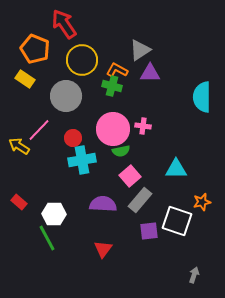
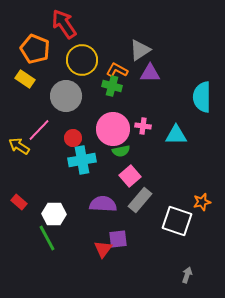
cyan triangle: moved 34 px up
purple square: moved 31 px left, 8 px down
gray arrow: moved 7 px left
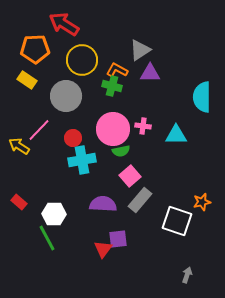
red arrow: rotated 24 degrees counterclockwise
orange pentagon: rotated 24 degrees counterclockwise
yellow rectangle: moved 2 px right, 1 px down
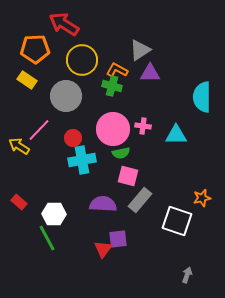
green semicircle: moved 2 px down
pink square: moved 2 px left; rotated 35 degrees counterclockwise
orange star: moved 4 px up
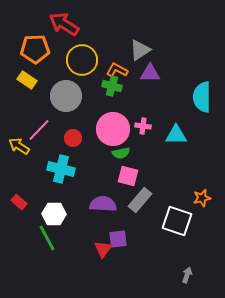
cyan cross: moved 21 px left, 9 px down; rotated 24 degrees clockwise
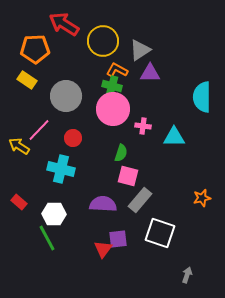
yellow circle: moved 21 px right, 19 px up
pink circle: moved 20 px up
cyan triangle: moved 2 px left, 2 px down
green semicircle: rotated 60 degrees counterclockwise
white square: moved 17 px left, 12 px down
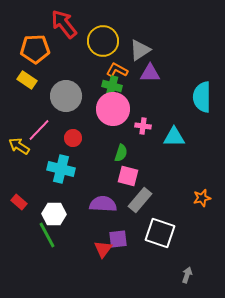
red arrow: rotated 20 degrees clockwise
green line: moved 3 px up
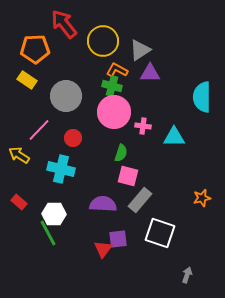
pink circle: moved 1 px right, 3 px down
yellow arrow: moved 9 px down
green line: moved 1 px right, 2 px up
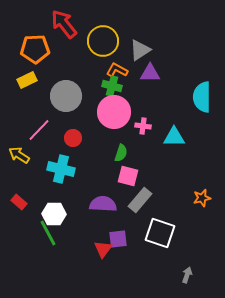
yellow rectangle: rotated 60 degrees counterclockwise
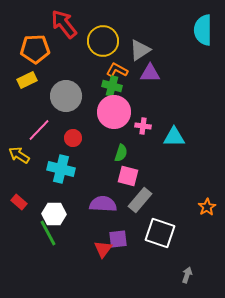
cyan semicircle: moved 1 px right, 67 px up
orange star: moved 5 px right, 9 px down; rotated 18 degrees counterclockwise
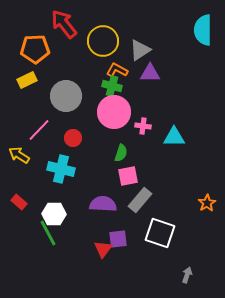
pink square: rotated 25 degrees counterclockwise
orange star: moved 4 px up
